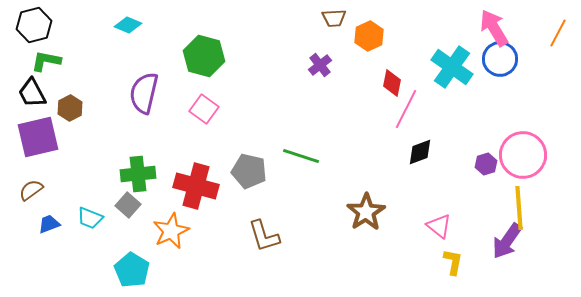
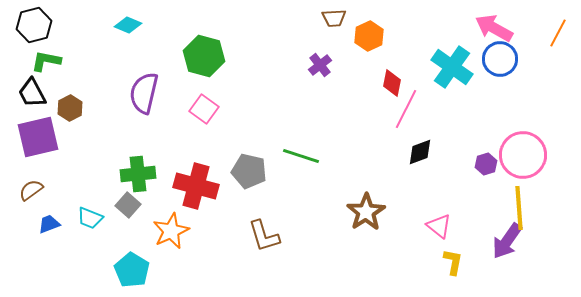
pink arrow: rotated 30 degrees counterclockwise
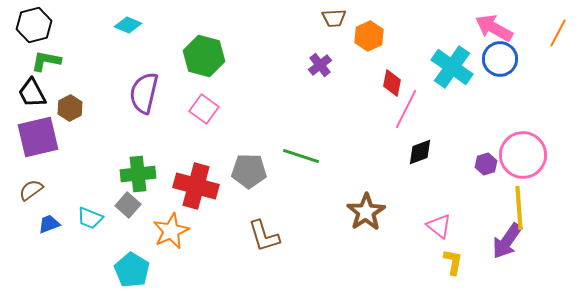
gray pentagon: rotated 12 degrees counterclockwise
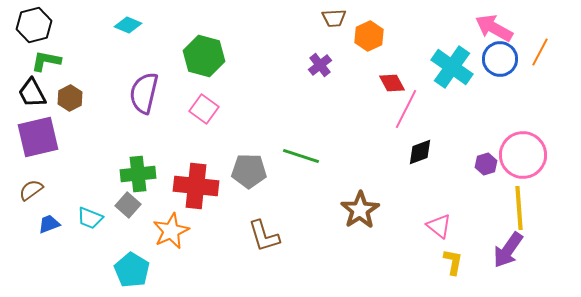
orange line: moved 18 px left, 19 px down
red diamond: rotated 40 degrees counterclockwise
brown hexagon: moved 10 px up
red cross: rotated 9 degrees counterclockwise
brown star: moved 6 px left, 2 px up
purple arrow: moved 1 px right, 9 px down
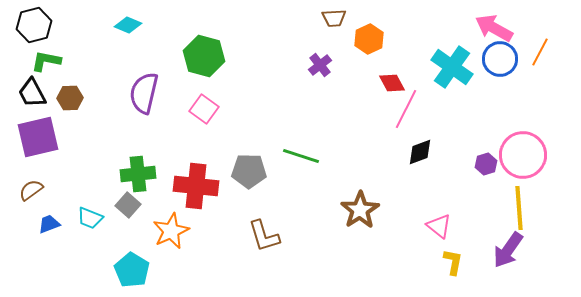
orange hexagon: moved 3 px down
brown hexagon: rotated 25 degrees clockwise
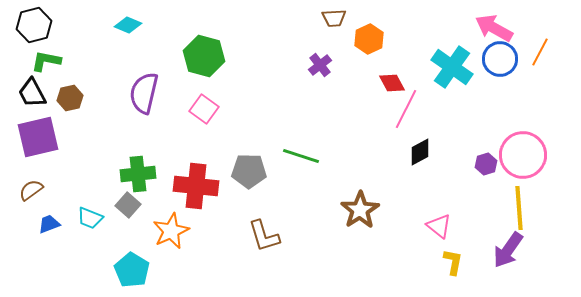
brown hexagon: rotated 10 degrees counterclockwise
black diamond: rotated 8 degrees counterclockwise
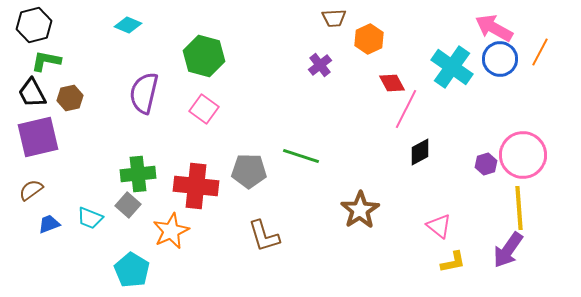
yellow L-shape: rotated 68 degrees clockwise
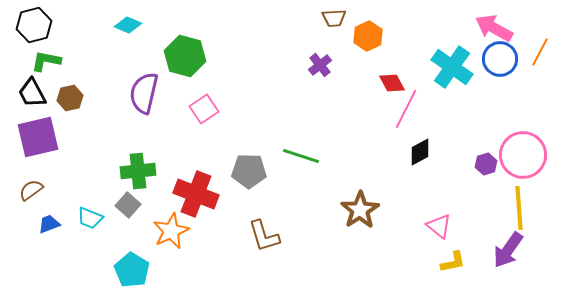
orange hexagon: moved 1 px left, 3 px up
green hexagon: moved 19 px left
pink square: rotated 20 degrees clockwise
green cross: moved 3 px up
red cross: moved 8 px down; rotated 15 degrees clockwise
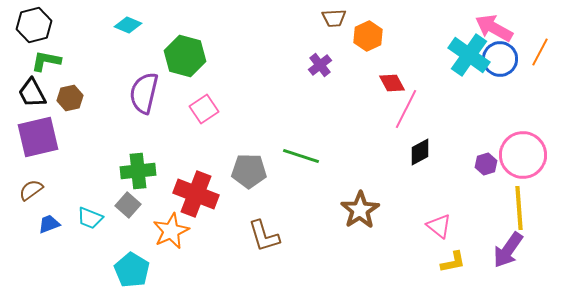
cyan cross: moved 17 px right, 12 px up
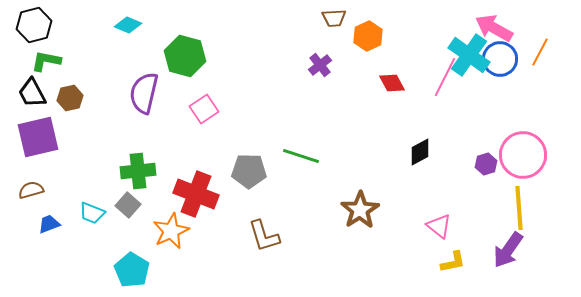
pink line: moved 39 px right, 32 px up
brown semicircle: rotated 20 degrees clockwise
cyan trapezoid: moved 2 px right, 5 px up
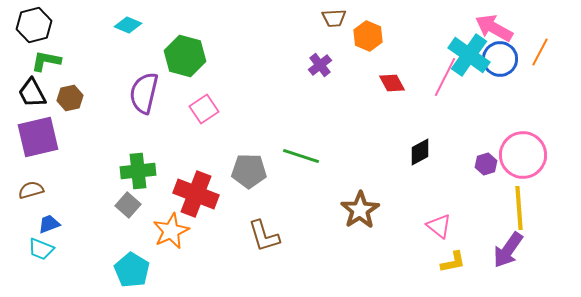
orange hexagon: rotated 12 degrees counterclockwise
cyan trapezoid: moved 51 px left, 36 px down
